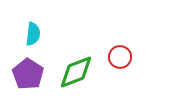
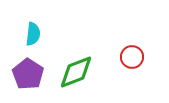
red circle: moved 12 px right
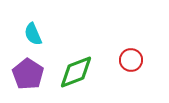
cyan semicircle: rotated 150 degrees clockwise
red circle: moved 1 px left, 3 px down
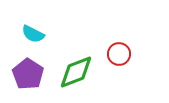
cyan semicircle: rotated 40 degrees counterclockwise
red circle: moved 12 px left, 6 px up
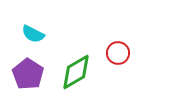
red circle: moved 1 px left, 1 px up
green diamond: rotated 9 degrees counterclockwise
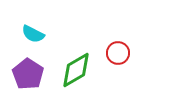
green diamond: moved 2 px up
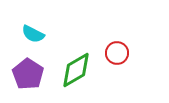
red circle: moved 1 px left
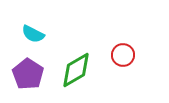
red circle: moved 6 px right, 2 px down
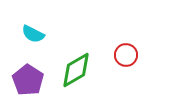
red circle: moved 3 px right
purple pentagon: moved 6 px down
